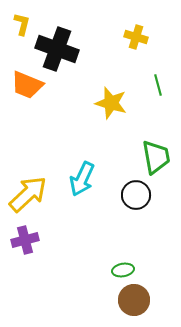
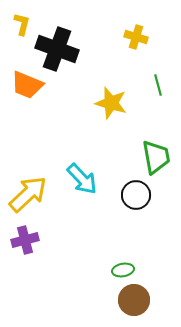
cyan arrow: rotated 68 degrees counterclockwise
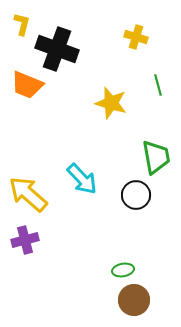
yellow arrow: rotated 96 degrees counterclockwise
